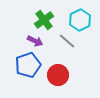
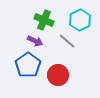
green cross: rotated 30 degrees counterclockwise
blue pentagon: rotated 15 degrees counterclockwise
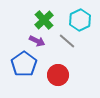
green cross: rotated 24 degrees clockwise
purple arrow: moved 2 px right
blue pentagon: moved 4 px left, 1 px up
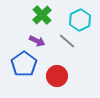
green cross: moved 2 px left, 5 px up
red circle: moved 1 px left, 1 px down
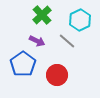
blue pentagon: moved 1 px left
red circle: moved 1 px up
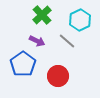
red circle: moved 1 px right, 1 px down
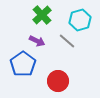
cyan hexagon: rotated 10 degrees clockwise
red circle: moved 5 px down
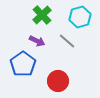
cyan hexagon: moved 3 px up
